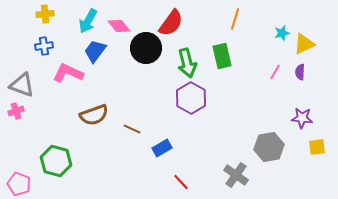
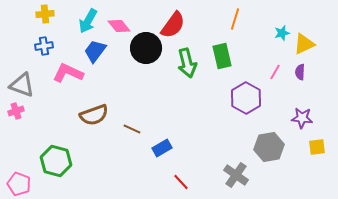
red semicircle: moved 2 px right, 2 px down
purple hexagon: moved 55 px right
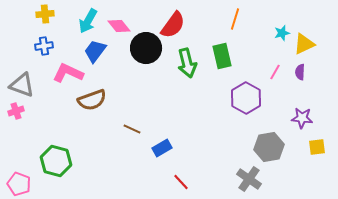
brown semicircle: moved 2 px left, 15 px up
gray cross: moved 13 px right, 4 px down
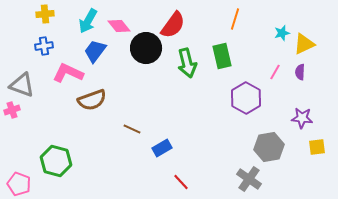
pink cross: moved 4 px left, 1 px up
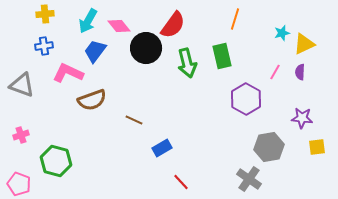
purple hexagon: moved 1 px down
pink cross: moved 9 px right, 25 px down
brown line: moved 2 px right, 9 px up
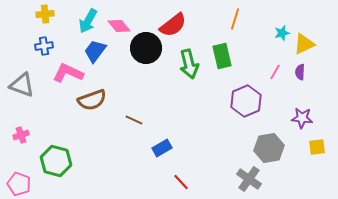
red semicircle: rotated 16 degrees clockwise
green arrow: moved 2 px right, 1 px down
purple hexagon: moved 2 px down; rotated 8 degrees clockwise
gray hexagon: moved 1 px down
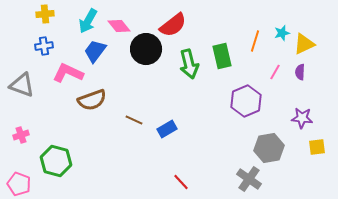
orange line: moved 20 px right, 22 px down
black circle: moved 1 px down
blue rectangle: moved 5 px right, 19 px up
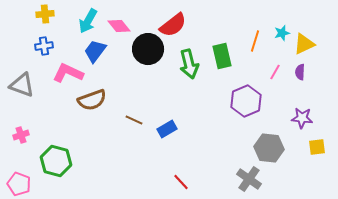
black circle: moved 2 px right
gray hexagon: rotated 16 degrees clockwise
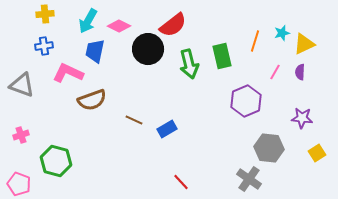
pink diamond: rotated 25 degrees counterclockwise
blue trapezoid: rotated 25 degrees counterclockwise
yellow square: moved 6 px down; rotated 24 degrees counterclockwise
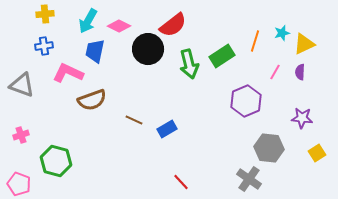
green rectangle: rotated 70 degrees clockwise
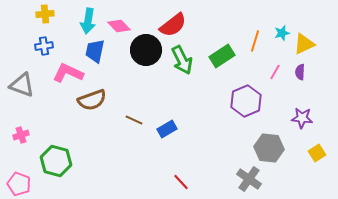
cyan arrow: rotated 20 degrees counterclockwise
pink diamond: rotated 20 degrees clockwise
black circle: moved 2 px left, 1 px down
green arrow: moved 7 px left, 4 px up; rotated 12 degrees counterclockwise
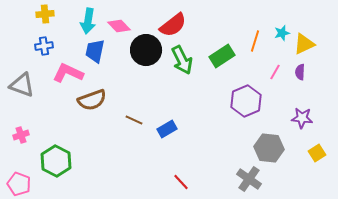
green hexagon: rotated 12 degrees clockwise
